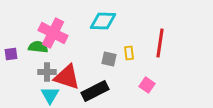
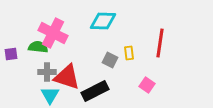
gray square: moved 1 px right, 1 px down; rotated 14 degrees clockwise
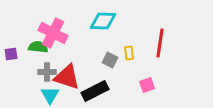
pink square: rotated 35 degrees clockwise
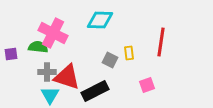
cyan diamond: moved 3 px left, 1 px up
red line: moved 1 px right, 1 px up
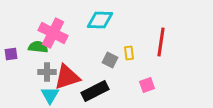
red triangle: rotated 36 degrees counterclockwise
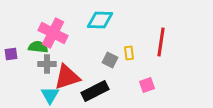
gray cross: moved 8 px up
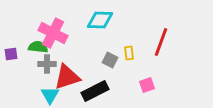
red line: rotated 12 degrees clockwise
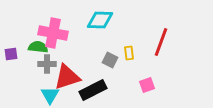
pink cross: rotated 16 degrees counterclockwise
black rectangle: moved 2 px left, 1 px up
